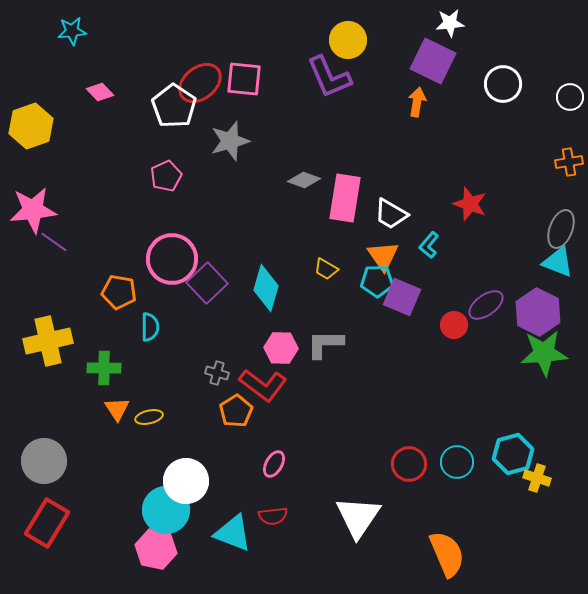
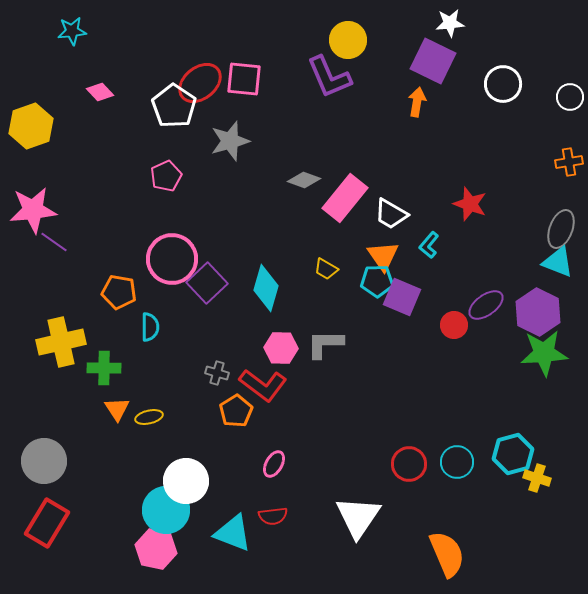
pink rectangle at (345, 198): rotated 30 degrees clockwise
yellow cross at (48, 341): moved 13 px right, 1 px down
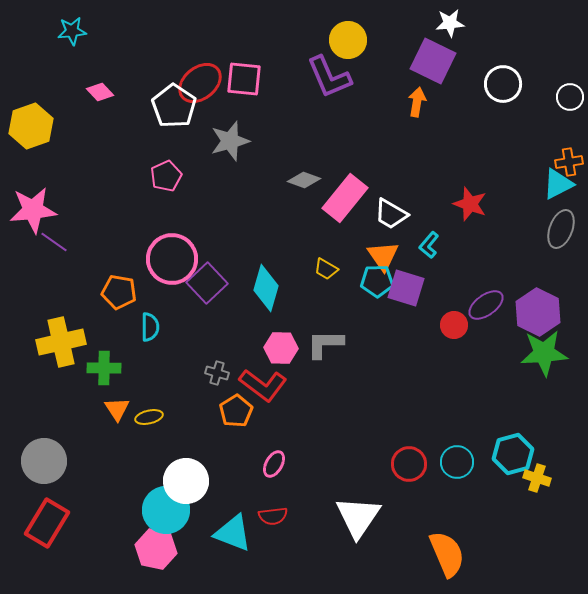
cyan triangle at (558, 262): moved 78 px up; rotated 48 degrees counterclockwise
purple square at (402, 297): moved 4 px right, 9 px up; rotated 6 degrees counterclockwise
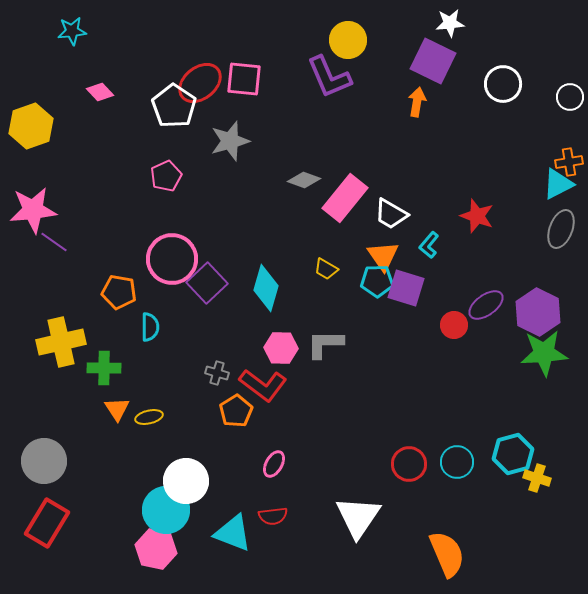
red star at (470, 204): moved 7 px right, 12 px down
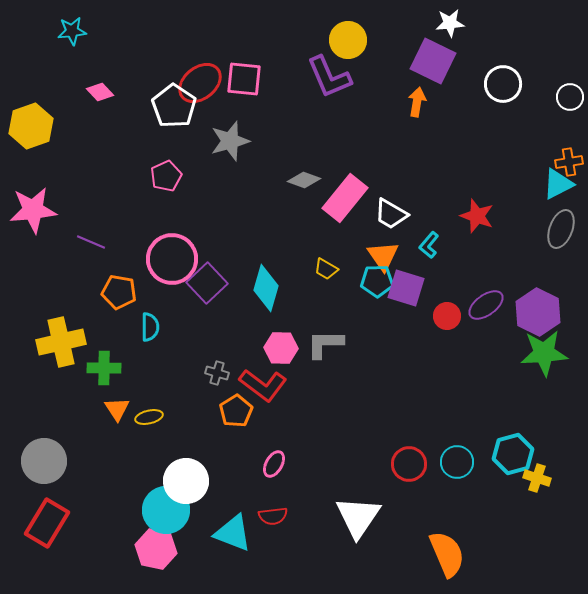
purple line at (54, 242): moved 37 px right; rotated 12 degrees counterclockwise
red circle at (454, 325): moved 7 px left, 9 px up
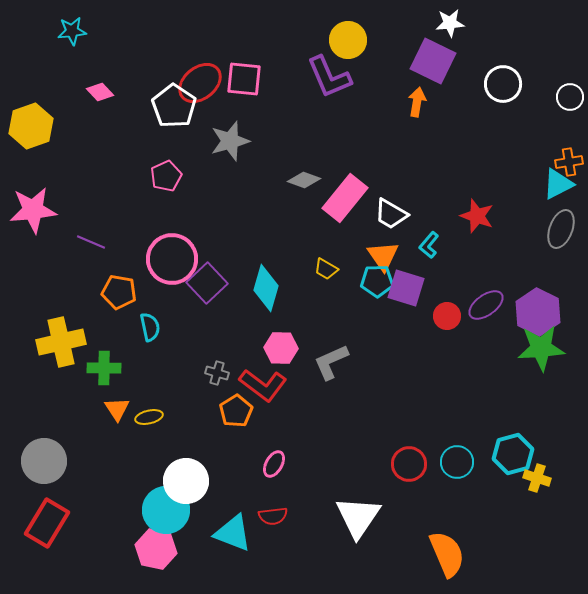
cyan semicircle at (150, 327): rotated 12 degrees counterclockwise
gray L-shape at (325, 344): moved 6 px right, 18 px down; rotated 24 degrees counterclockwise
green star at (544, 353): moved 3 px left, 5 px up
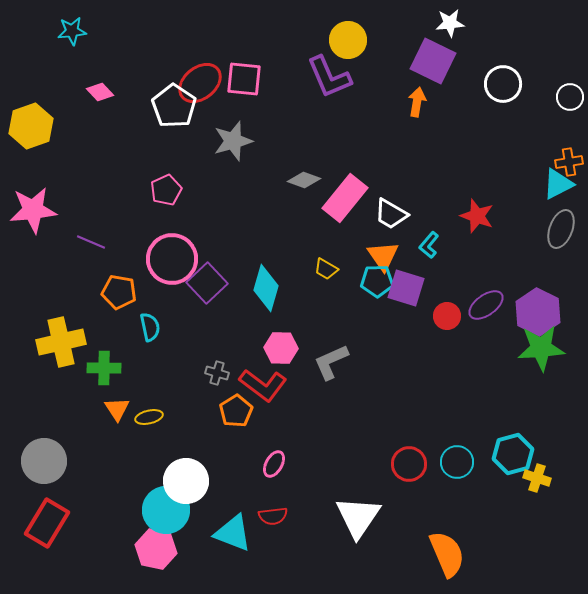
gray star at (230, 141): moved 3 px right
pink pentagon at (166, 176): moved 14 px down
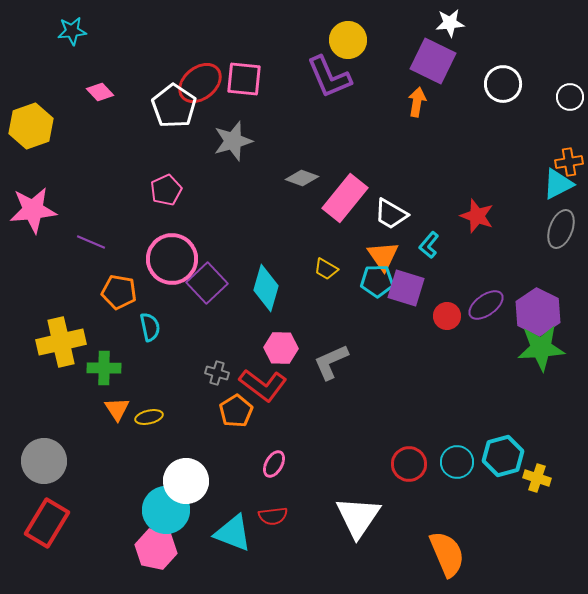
gray diamond at (304, 180): moved 2 px left, 2 px up
cyan hexagon at (513, 454): moved 10 px left, 2 px down
